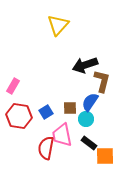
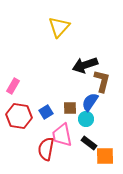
yellow triangle: moved 1 px right, 2 px down
red semicircle: moved 1 px down
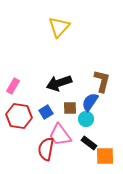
black arrow: moved 26 px left, 18 px down
pink trapezoid: moved 2 px left; rotated 25 degrees counterclockwise
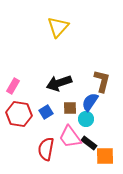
yellow triangle: moved 1 px left
red hexagon: moved 2 px up
pink trapezoid: moved 10 px right, 2 px down
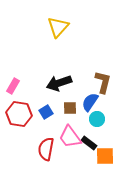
brown L-shape: moved 1 px right, 1 px down
cyan circle: moved 11 px right
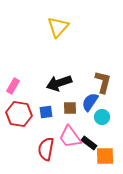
blue square: rotated 24 degrees clockwise
cyan circle: moved 5 px right, 2 px up
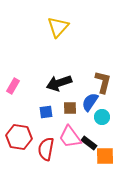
red hexagon: moved 23 px down
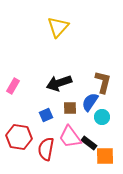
blue square: moved 3 px down; rotated 16 degrees counterclockwise
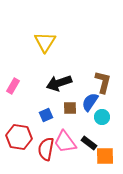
yellow triangle: moved 13 px left, 15 px down; rotated 10 degrees counterclockwise
pink trapezoid: moved 5 px left, 5 px down
